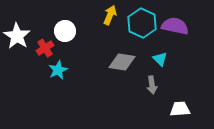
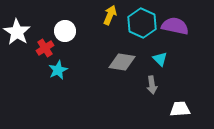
white star: moved 4 px up
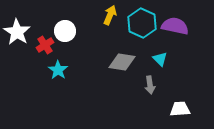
red cross: moved 3 px up
cyan star: rotated 12 degrees counterclockwise
gray arrow: moved 2 px left
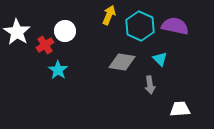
yellow arrow: moved 1 px left
cyan hexagon: moved 2 px left, 3 px down
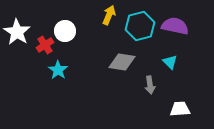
cyan hexagon: rotated 20 degrees clockwise
cyan triangle: moved 10 px right, 3 px down
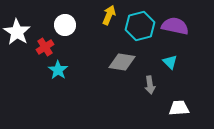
white circle: moved 6 px up
red cross: moved 2 px down
white trapezoid: moved 1 px left, 1 px up
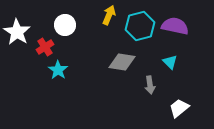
white trapezoid: rotated 35 degrees counterclockwise
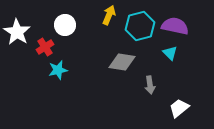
cyan triangle: moved 9 px up
cyan star: rotated 24 degrees clockwise
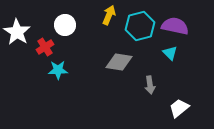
gray diamond: moved 3 px left
cyan star: rotated 12 degrees clockwise
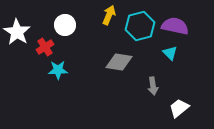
gray arrow: moved 3 px right, 1 px down
